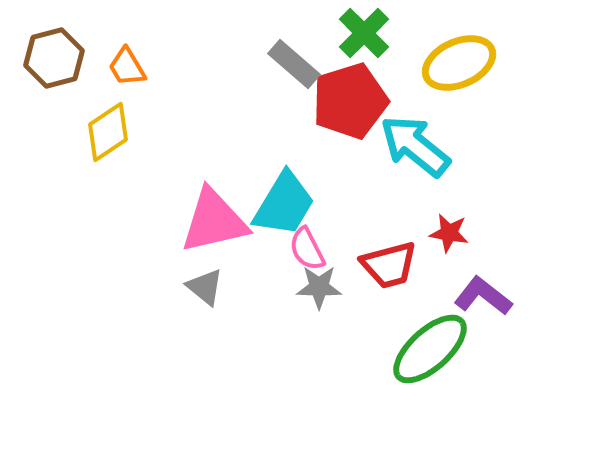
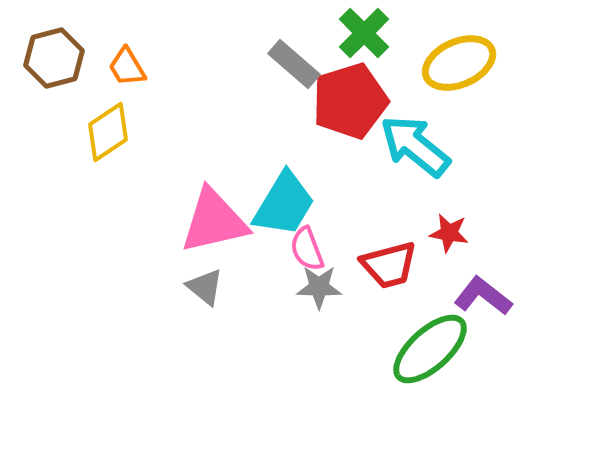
pink semicircle: rotated 6 degrees clockwise
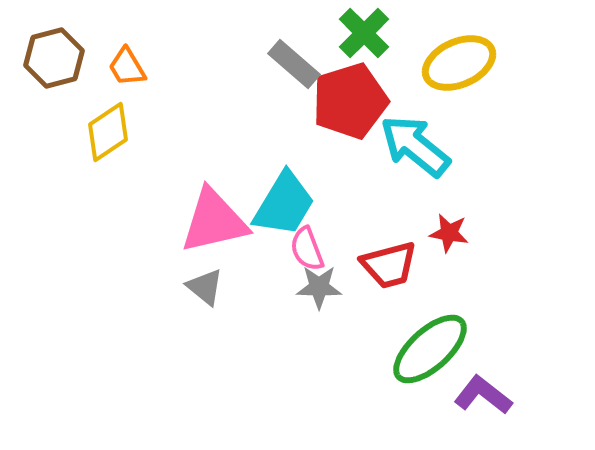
purple L-shape: moved 99 px down
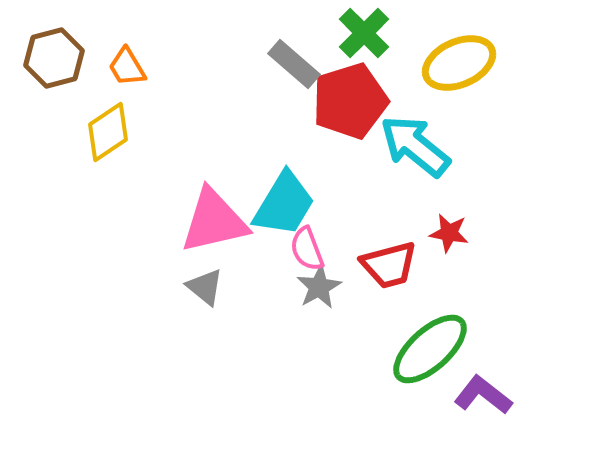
gray star: rotated 30 degrees counterclockwise
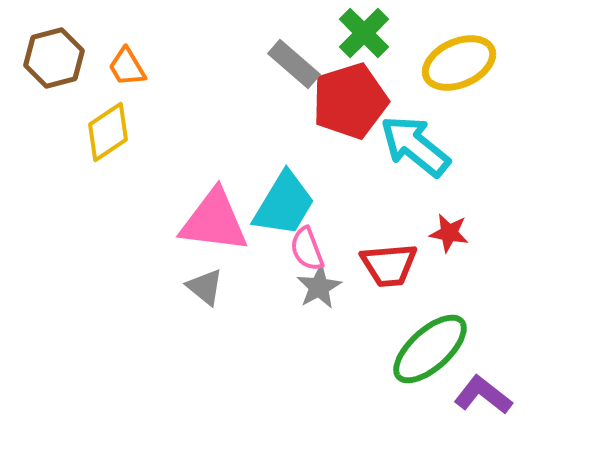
pink triangle: rotated 20 degrees clockwise
red trapezoid: rotated 10 degrees clockwise
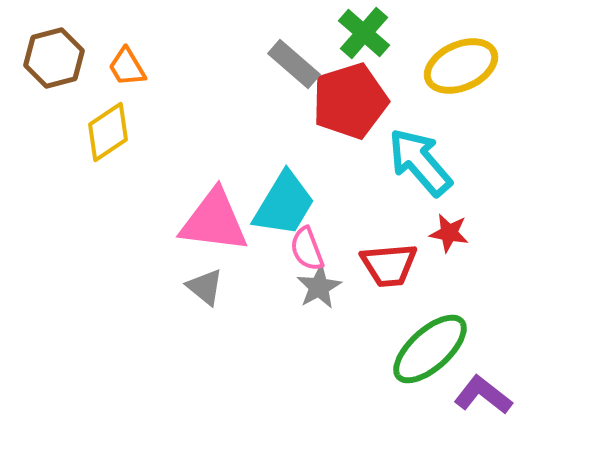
green cross: rotated 4 degrees counterclockwise
yellow ellipse: moved 2 px right, 3 px down
cyan arrow: moved 5 px right, 16 px down; rotated 10 degrees clockwise
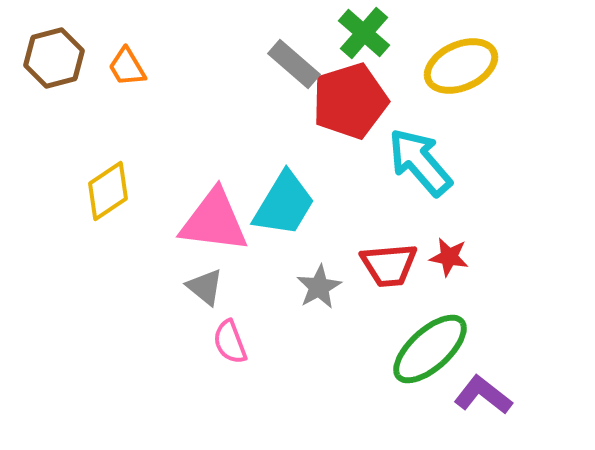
yellow diamond: moved 59 px down
red star: moved 24 px down
pink semicircle: moved 77 px left, 93 px down
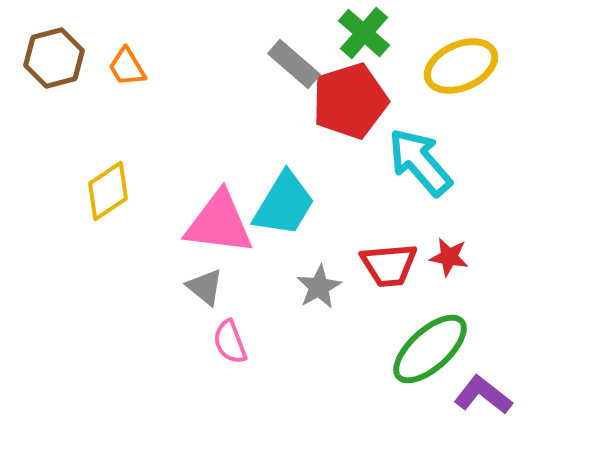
pink triangle: moved 5 px right, 2 px down
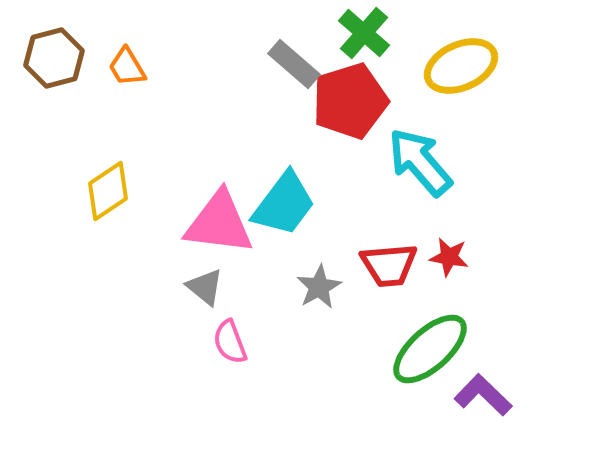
cyan trapezoid: rotated 6 degrees clockwise
purple L-shape: rotated 6 degrees clockwise
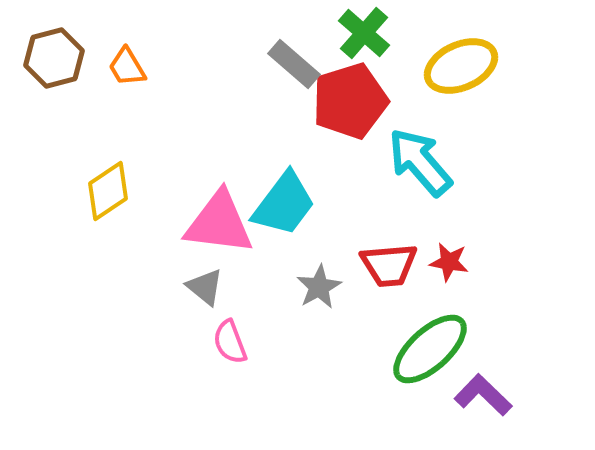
red star: moved 5 px down
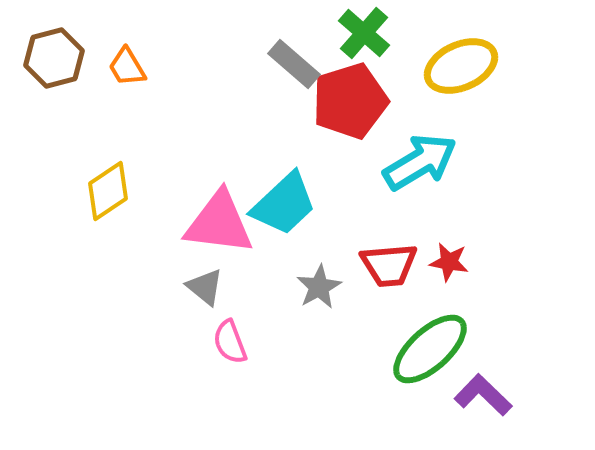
cyan arrow: rotated 100 degrees clockwise
cyan trapezoid: rotated 10 degrees clockwise
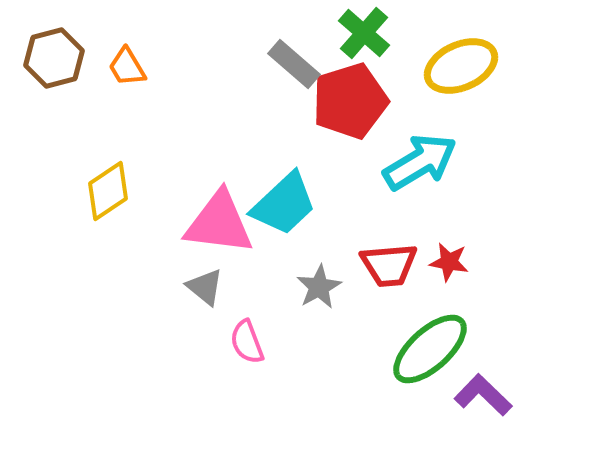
pink semicircle: moved 17 px right
